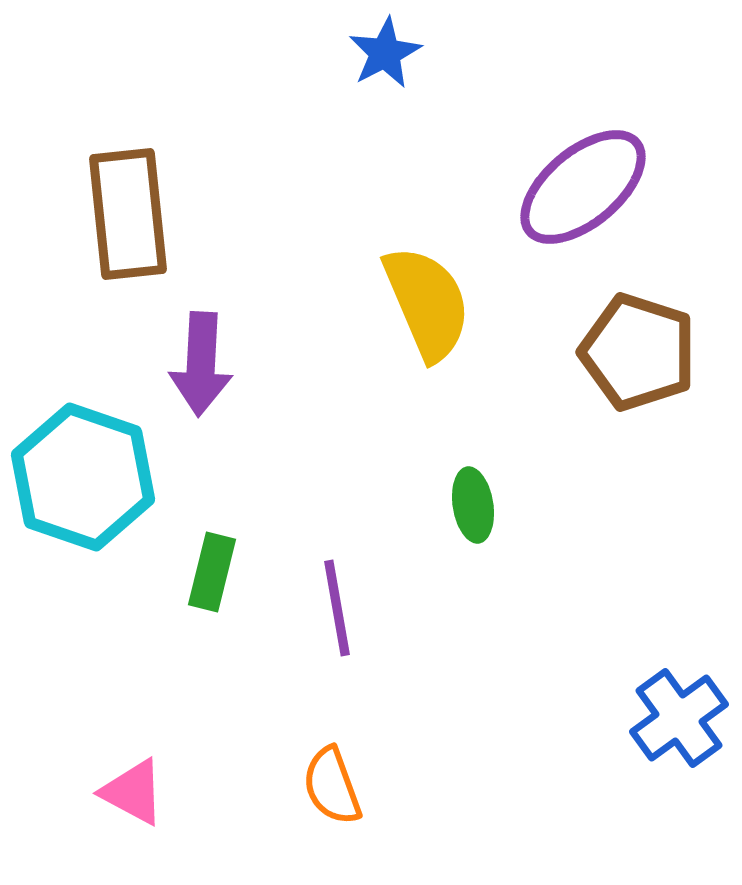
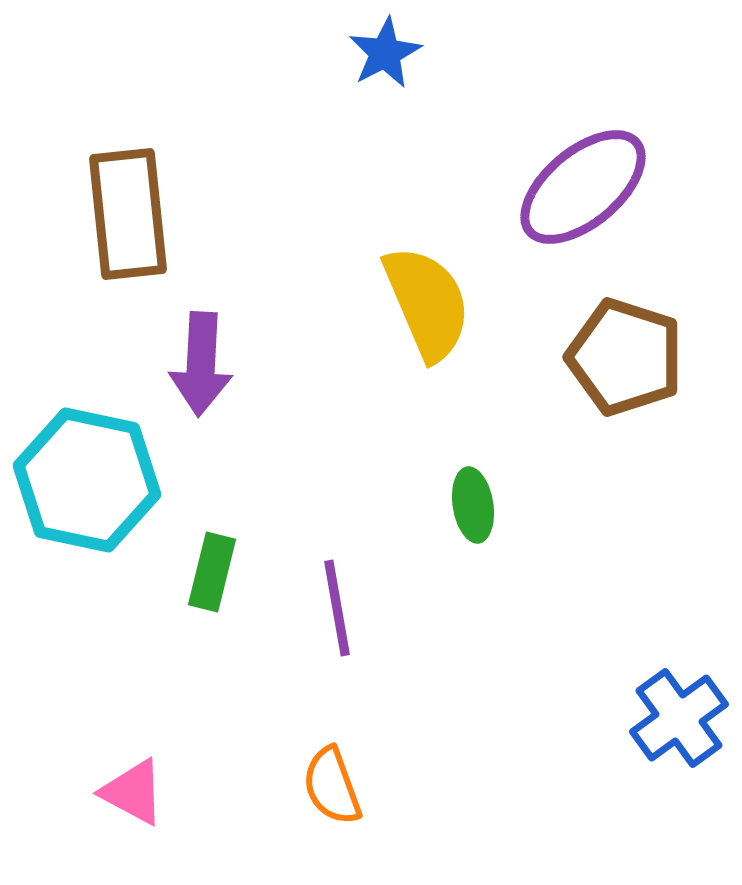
brown pentagon: moved 13 px left, 5 px down
cyan hexagon: moved 4 px right, 3 px down; rotated 7 degrees counterclockwise
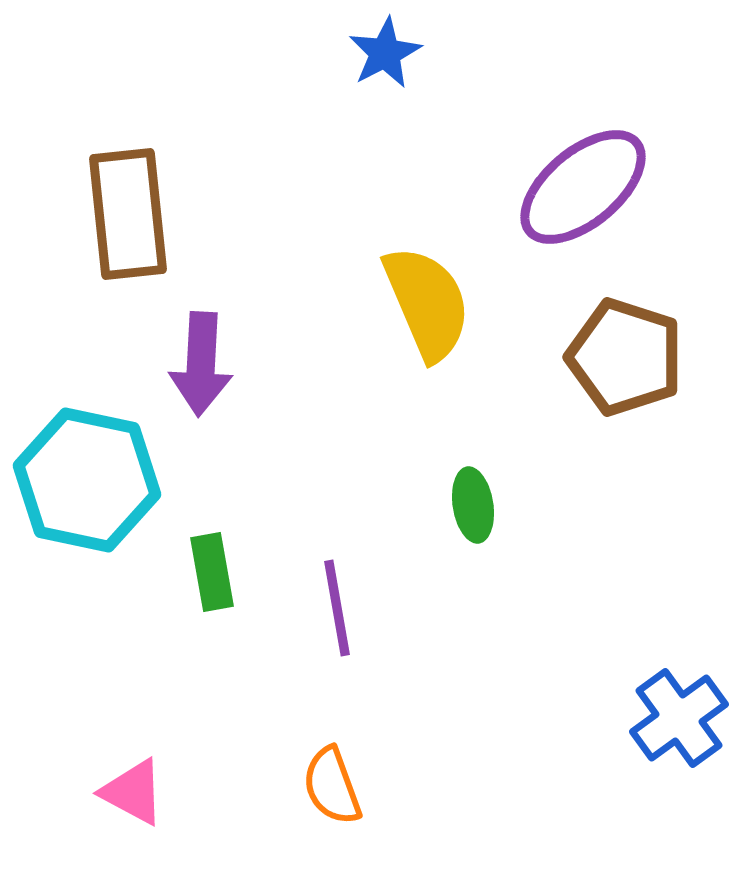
green rectangle: rotated 24 degrees counterclockwise
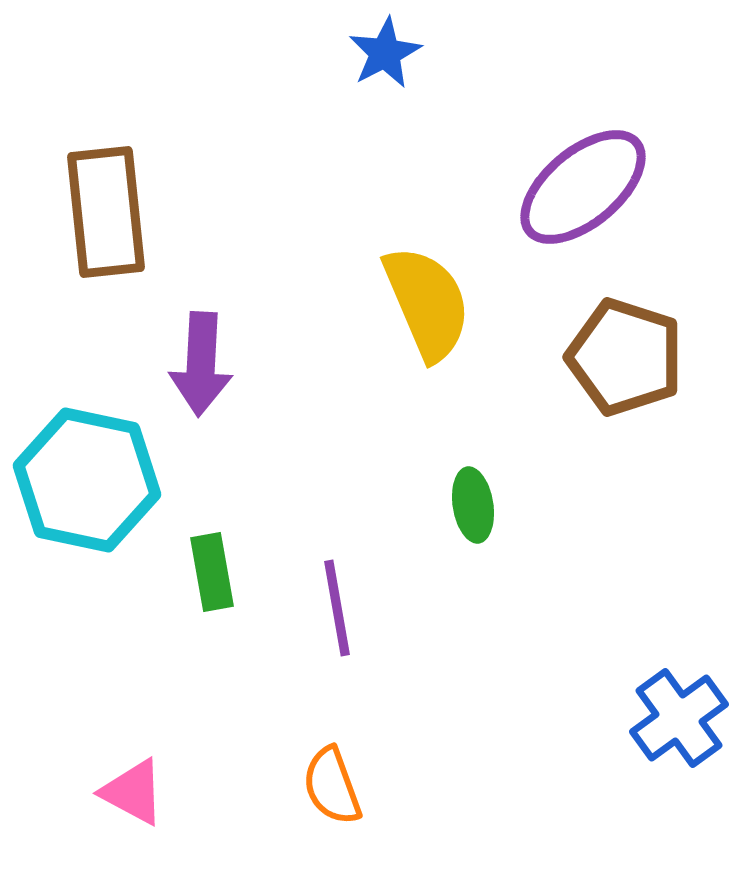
brown rectangle: moved 22 px left, 2 px up
